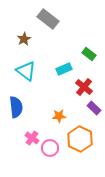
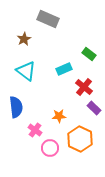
gray rectangle: rotated 15 degrees counterclockwise
pink cross: moved 3 px right, 8 px up
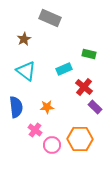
gray rectangle: moved 2 px right, 1 px up
green rectangle: rotated 24 degrees counterclockwise
purple rectangle: moved 1 px right, 1 px up
orange star: moved 12 px left, 9 px up
orange hexagon: rotated 25 degrees counterclockwise
pink circle: moved 2 px right, 3 px up
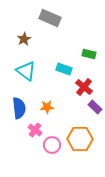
cyan rectangle: rotated 42 degrees clockwise
blue semicircle: moved 3 px right, 1 px down
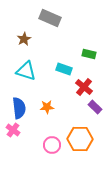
cyan triangle: rotated 20 degrees counterclockwise
pink cross: moved 22 px left
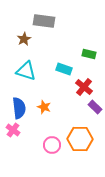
gray rectangle: moved 6 px left, 3 px down; rotated 15 degrees counterclockwise
orange star: moved 3 px left; rotated 24 degrees clockwise
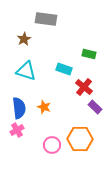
gray rectangle: moved 2 px right, 2 px up
pink cross: moved 4 px right; rotated 24 degrees clockwise
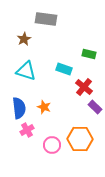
pink cross: moved 10 px right
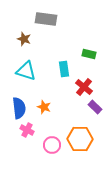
brown star: rotated 24 degrees counterclockwise
cyan rectangle: rotated 63 degrees clockwise
pink cross: rotated 32 degrees counterclockwise
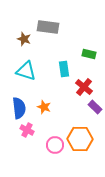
gray rectangle: moved 2 px right, 8 px down
pink circle: moved 3 px right
